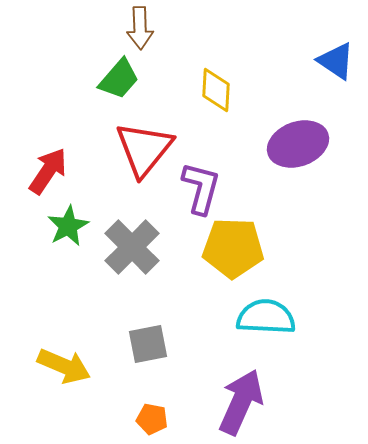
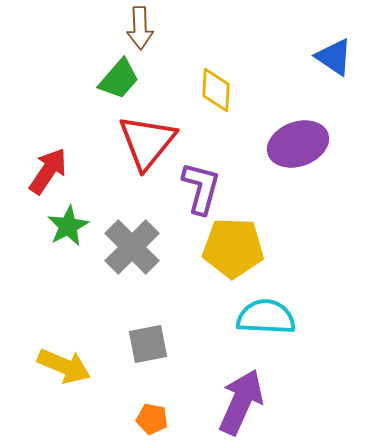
blue triangle: moved 2 px left, 4 px up
red triangle: moved 3 px right, 7 px up
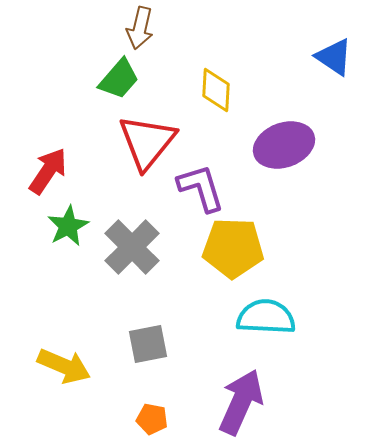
brown arrow: rotated 15 degrees clockwise
purple ellipse: moved 14 px left, 1 px down
purple L-shape: rotated 32 degrees counterclockwise
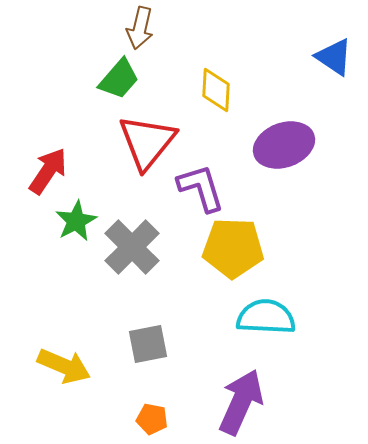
green star: moved 8 px right, 5 px up
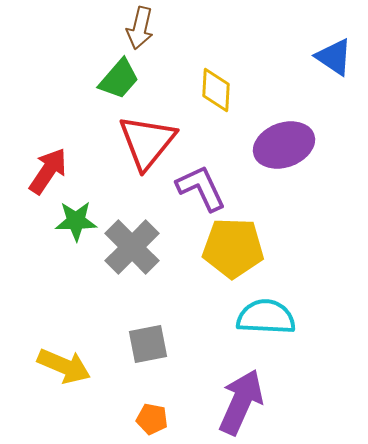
purple L-shape: rotated 8 degrees counterclockwise
green star: rotated 27 degrees clockwise
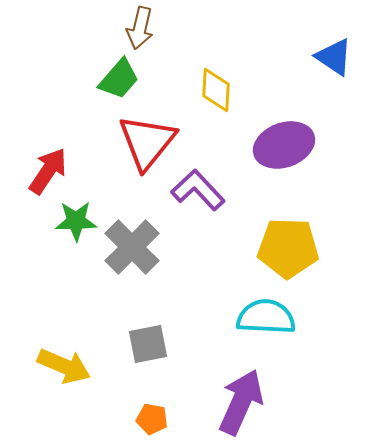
purple L-shape: moved 3 px left, 2 px down; rotated 18 degrees counterclockwise
yellow pentagon: moved 55 px right
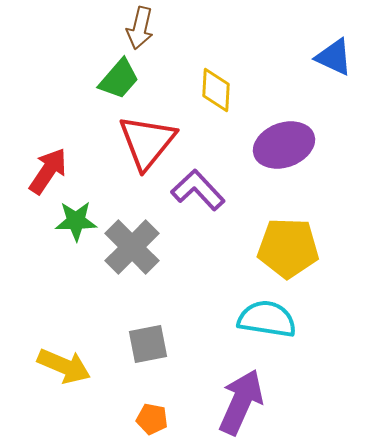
blue triangle: rotated 9 degrees counterclockwise
cyan semicircle: moved 1 px right, 2 px down; rotated 6 degrees clockwise
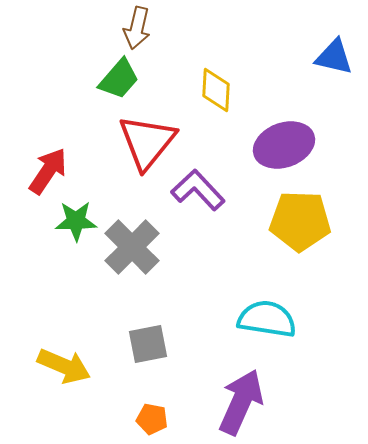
brown arrow: moved 3 px left
blue triangle: rotated 12 degrees counterclockwise
yellow pentagon: moved 12 px right, 27 px up
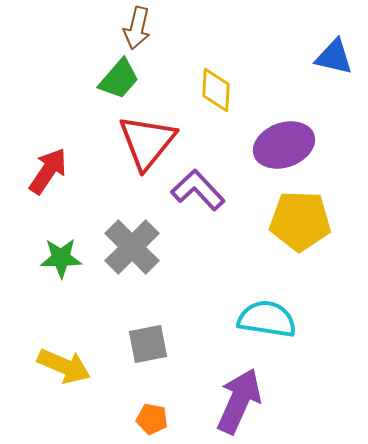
green star: moved 15 px left, 37 px down
purple arrow: moved 2 px left, 1 px up
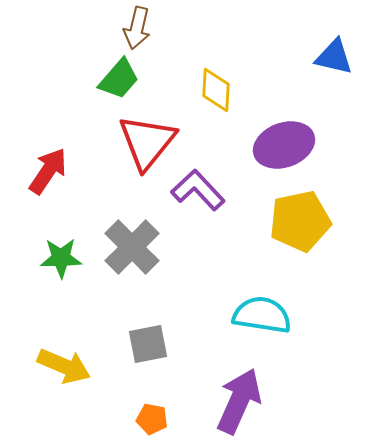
yellow pentagon: rotated 14 degrees counterclockwise
cyan semicircle: moved 5 px left, 4 px up
